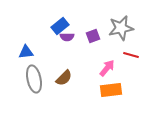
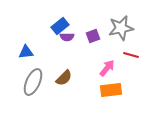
gray ellipse: moved 1 px left, 3 px down; rotated 36 degrees clockwise
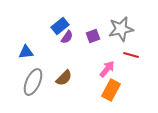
gray star: moved 1 px down
purple semicircle: rotated 56 degrees counterclockwise
pink arrow: moved 1 px down
orange rectangle: rotated 55 degrees counterclockwise
